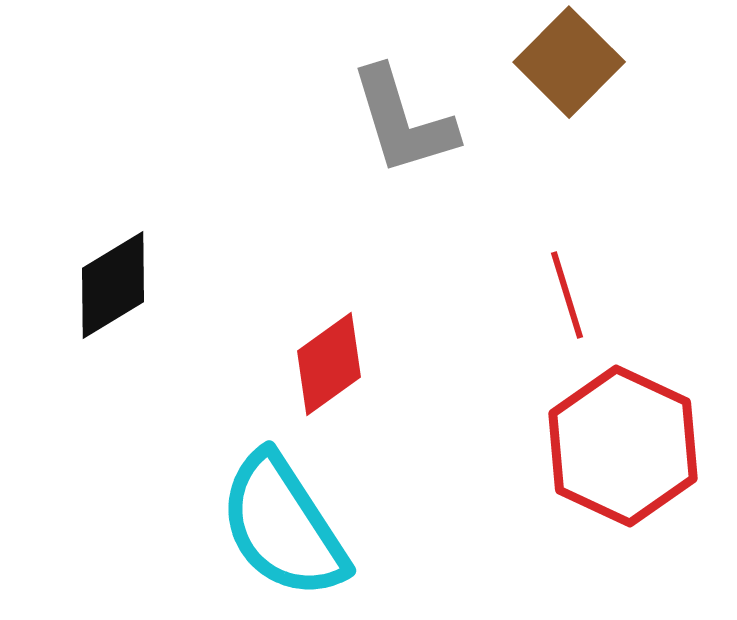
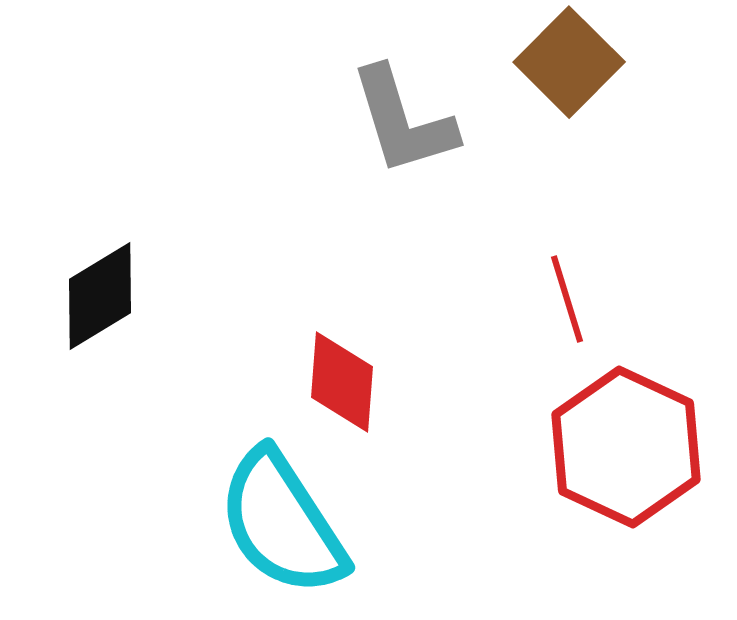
black diamond: moved 13 px left, 11 px down
red line: moved 4 px down
red diamond: moved 13 px right, 18 px down; rotated 50 degrees counterclockwise
red hexagon: moved 3 px right, 1 px down
cyan semicircle: moved 1 px left, 3 px up
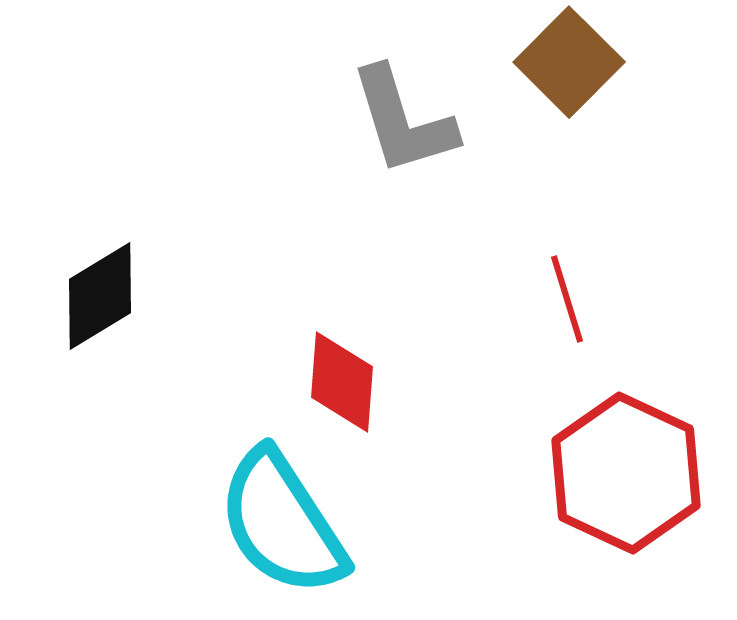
red hexagon: moved 26 px down
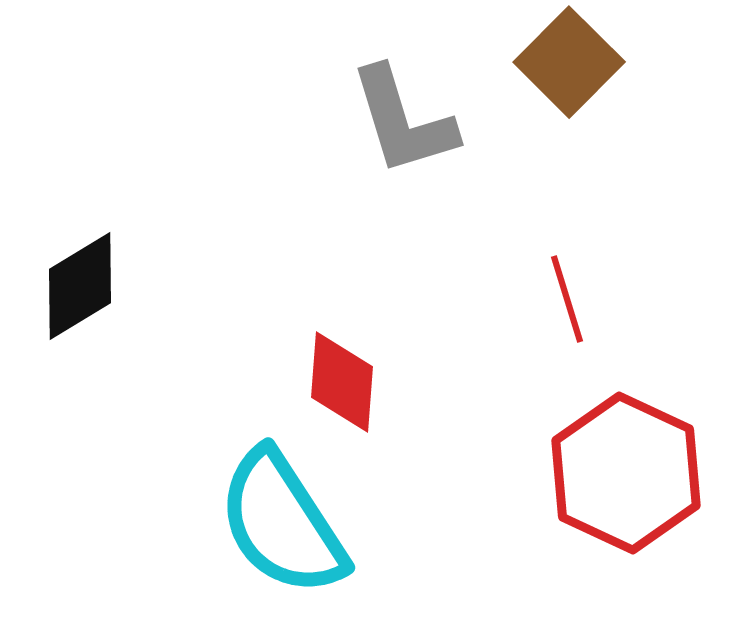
black diamond: moved 20 px left, 10 px up
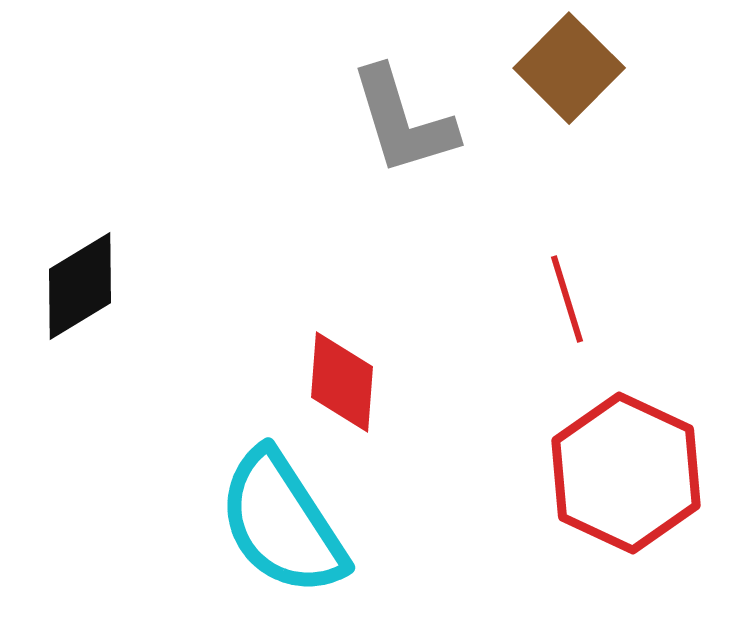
brown square: moved 6 px down
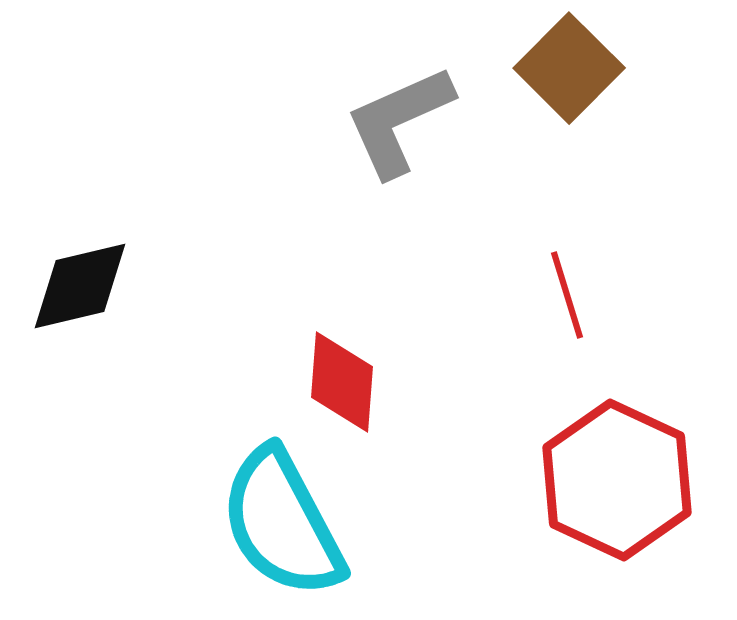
gray L-shape: moved 4 px left; rotated 83 degrees clockwise
black diamond: rotated 18 degrees clockwise
red line: moved 4 px up
red hexagon: moved 9 px left, 7 px down
cyan semicircle: rotated 5 degrees clockwise
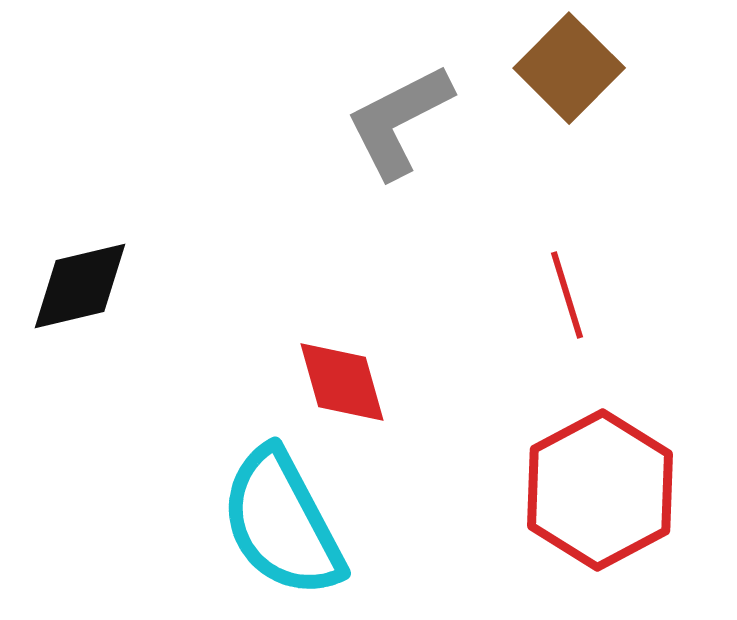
gray L-shape: rotated 3 degrees counterclockwise
red diamond: rotated 20 degrees counterclockwise
red hexagon: moved 17 px left, 10 px down; rotated 7 degrees clockwise
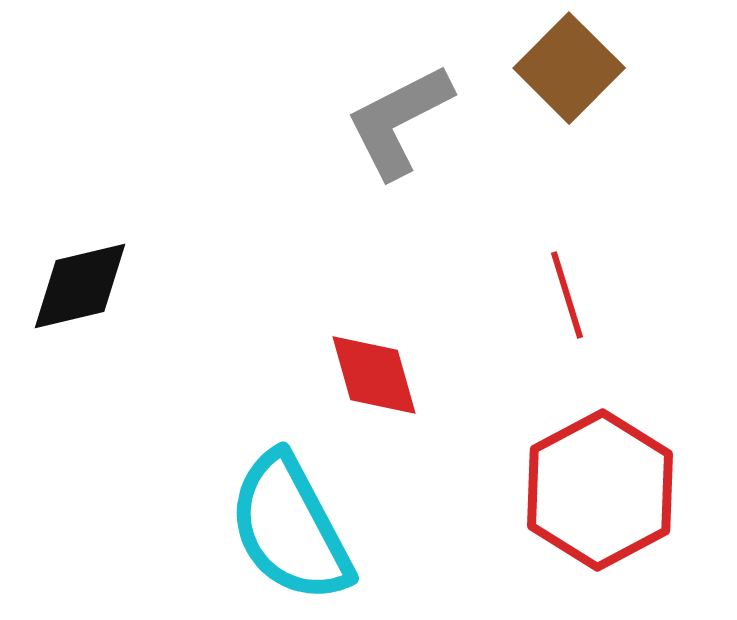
red diamond: moved 32 px right, 7 px up
cyan semicircle: moved 8 px right, 5 px down
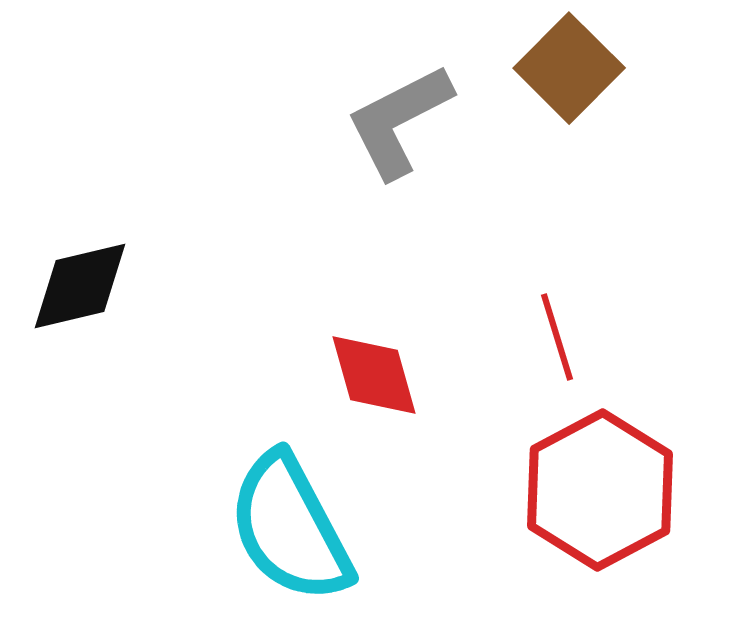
red line: moved 10 px left, 42 px down
